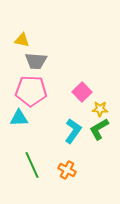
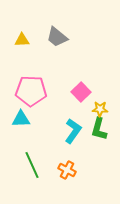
yellow triangle: rotated 14 degrees counterclockwise
gray trapezoid: moved 21 px right, 24 px up; rotated 35 degrees clockwise
pink square: moved 1 px left
cyan triangle: moved 2 px right, 1 px down
green L-shape: rotated 45 degrees counterclockwise
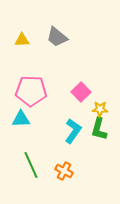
green line: moved 1 px left
orange cross: moved 3 px left, 1 px down
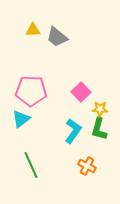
yellow triangle: moved 11 px right, 10 px up
cyan triangle: rotated 36 degrees counterclockwise
orange cross: moved 23 px right, 5 px up
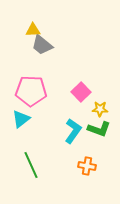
gray trapezoid: moved 15 px left, 8 px down
green L-shape: rotated 85 degrees counterclockwise
orange cross: rotated 18 degrees counterclockwise
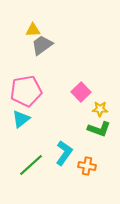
gray trapezoid: rotated 105 degrees clockwise
pink pentagon: moved 5 px left; rotated 12 degrees counterclockwise
cyan L-shape: moved 9 px left, 22 px down
green line: rotated 72 degrees clockwise
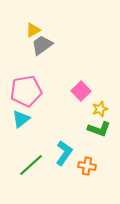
yellow triangle: rotated 28 degrees counterclockwise
pink square: moved 1 px up
yellow star: rotated 21 degrees counterclockwise
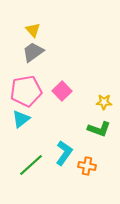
yellow triangle: rotated 42 degrees counterclockwise
gray trapezoid: moved 9 px left, 7 px down
pink square: moved 19 px left
yellow star: moved 4 px right, 7 px up; rotated 21 degrees clockwise
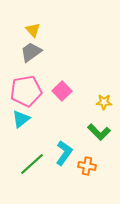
gray trapezoid: moved 2 px left
green L-shape: moved 3 px down; rotated 25 degrees clockwise
green line: moved 1 px right, 1 px up
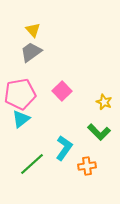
pink pentagon: moved 6 px left, 3 px down
yellow star: rotated 21 degrees clockwise
cyan L-shape: moved 5 px up
orange cross: rotated 18 degrees counterclockwise
